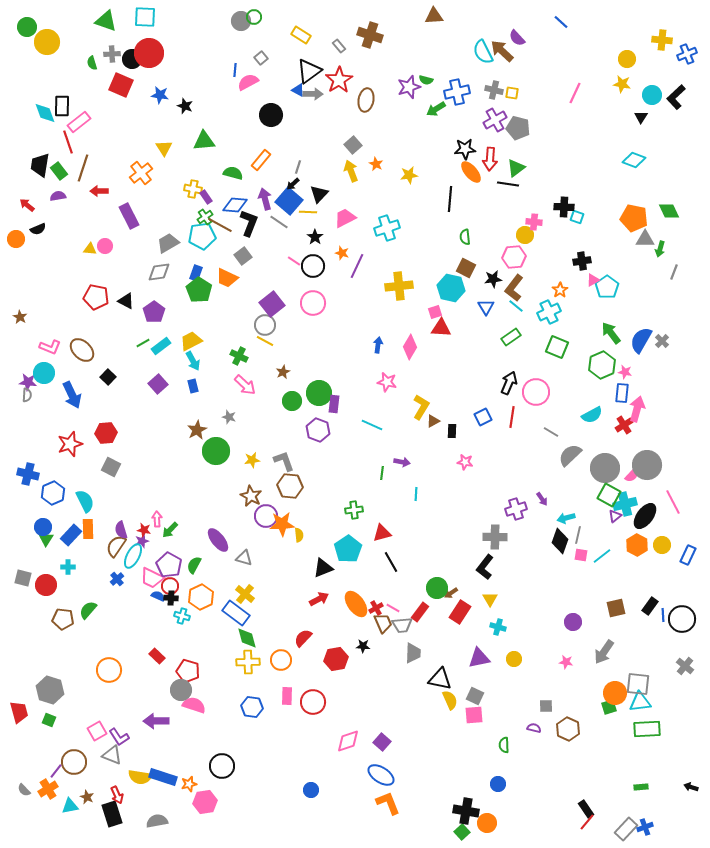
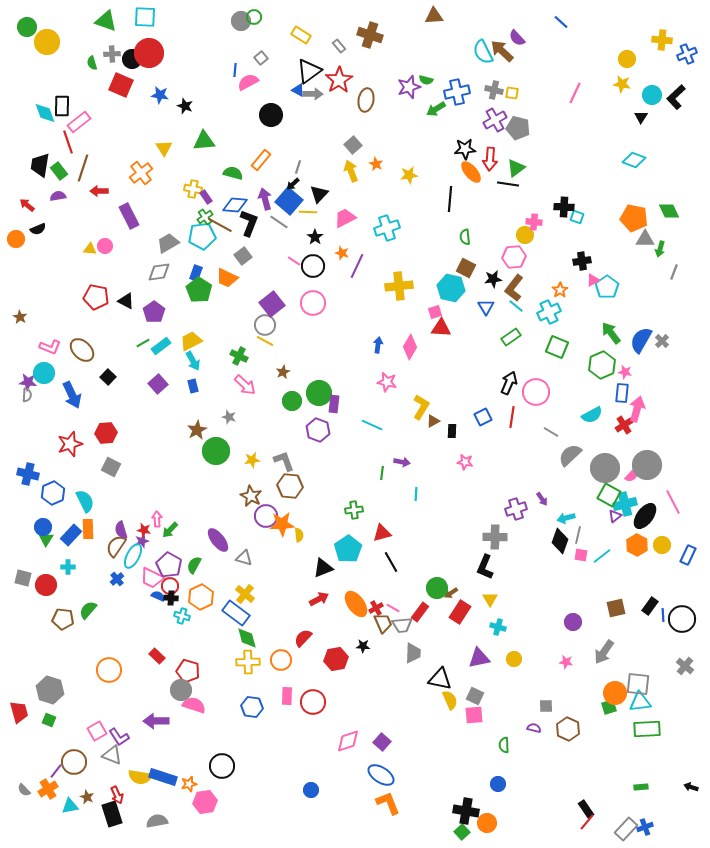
black L-shape at (485, 567): rotated 15 degrees counterclockwise
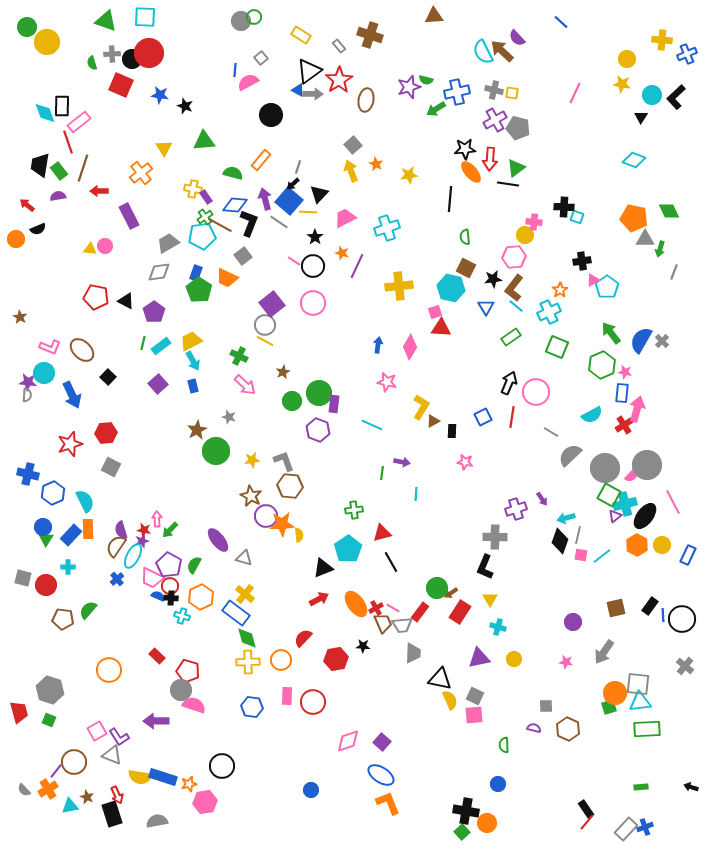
green line at (143, 343): rotated 48 degrees counterclockwise
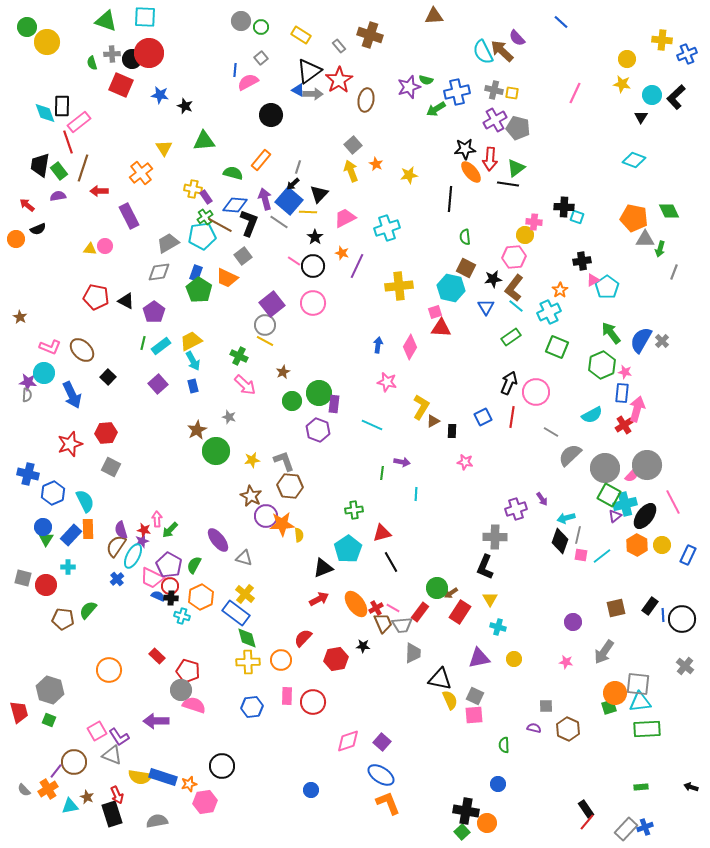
green circle at (254, 17): moved 7 px right, 10 px down
blue hexagon at (252, 707): rotated 15 degrees counterclockwise
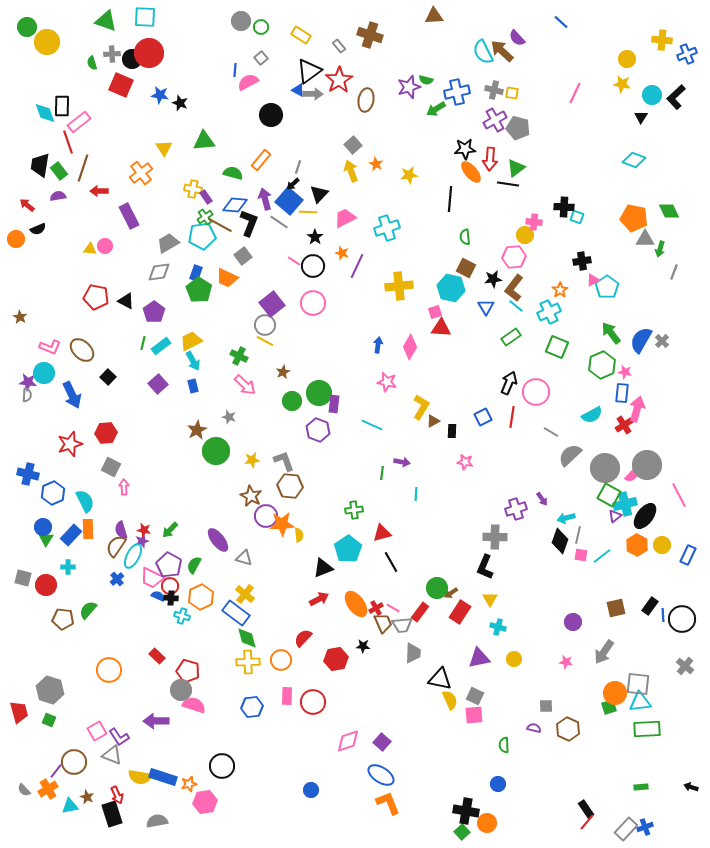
black star at (185, 106): moved 5 px left, 3 px up
pink line at (673, 502): moved 6 px right, 7 px up
pink arrow at (157, 519): moved 33 px left, 32 px up
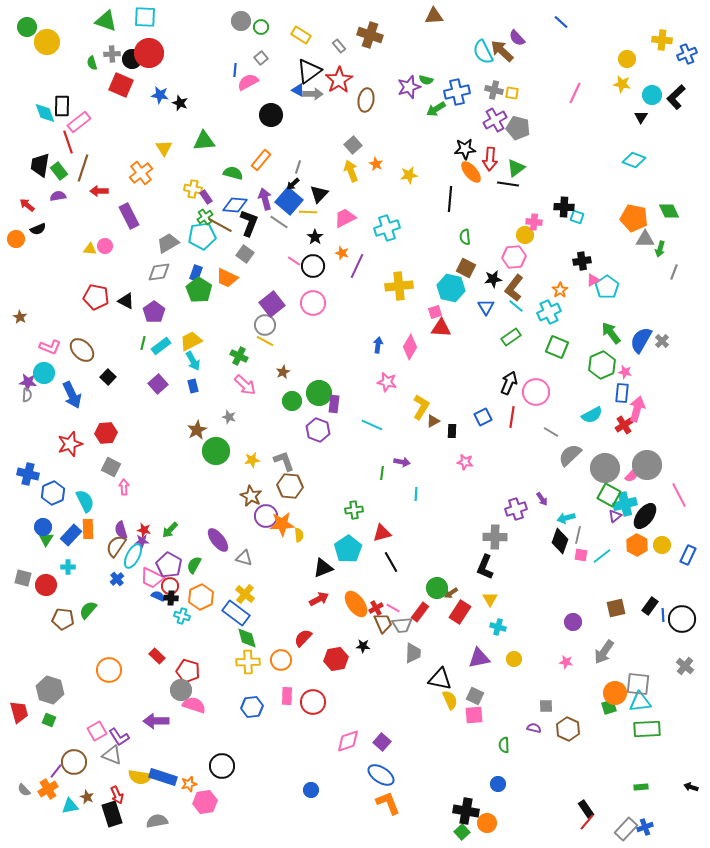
gray square at (243, 256): moved 2 px right, 2 px up; rotated 18 degrees counterclockwise
purple star at (142, 541): rotated 16 degrees clockwise
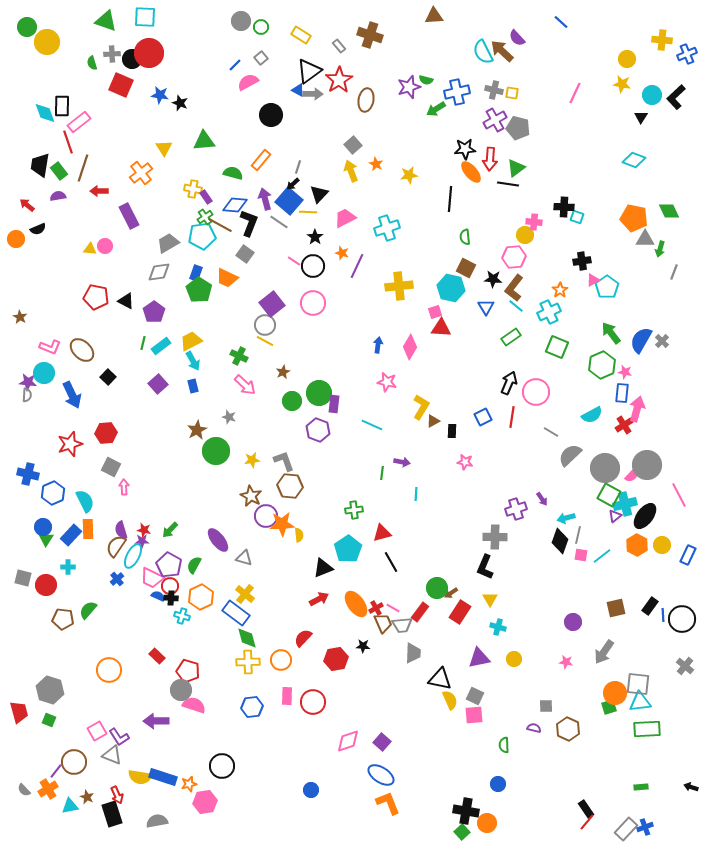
blue line at (235, 70): moved 5 px up; rotated 40 degrees clockwise
black star at (493, 279): rotated 12 degrees clockwise
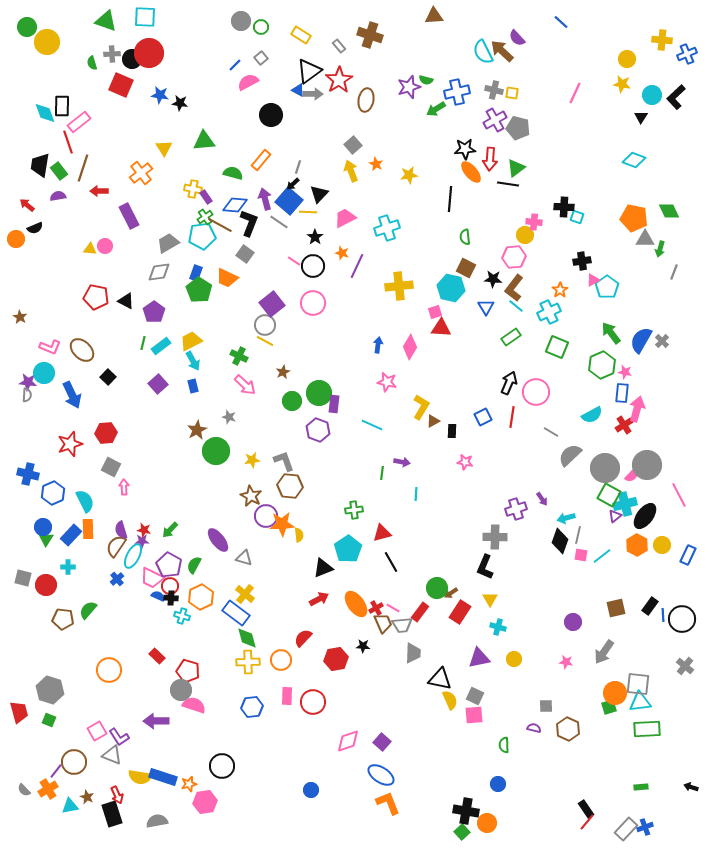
black star at (180, 103): rotated 14 degrees counterclockwise
black semicircle at (38, 229): moved 3 px left, 1 px up
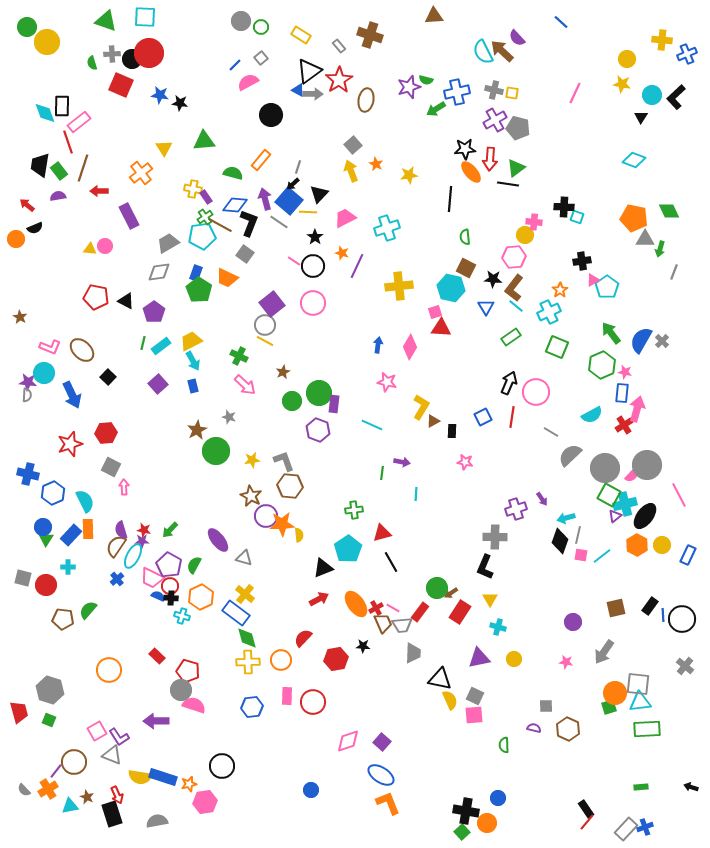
blue circle at (498, 784): moved 14 px down
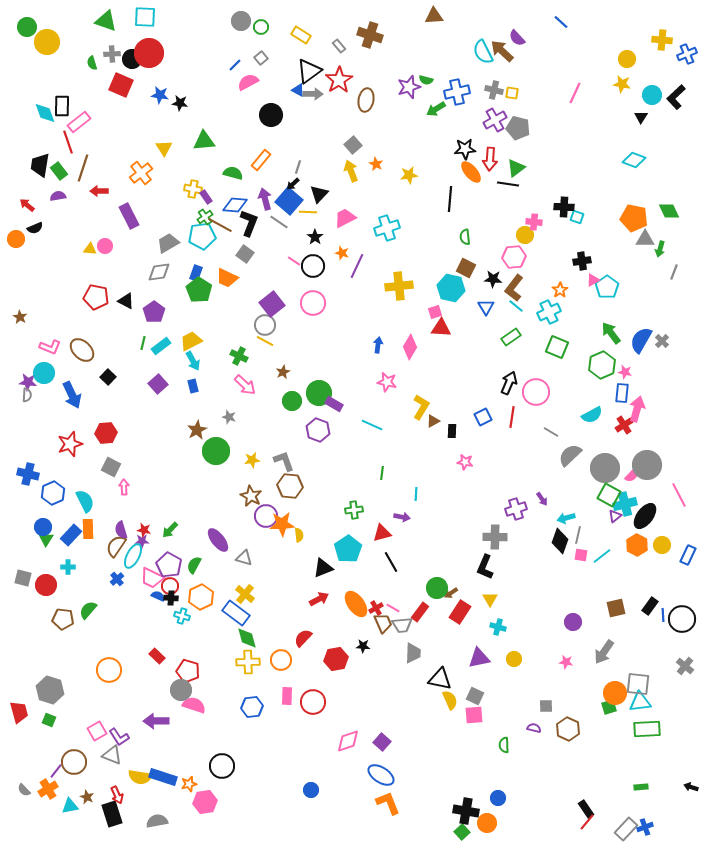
purple rectangle at (334, 404): rotated 66 degrees counterclockwise
purple arrow at (402, 462): moved 55 px down
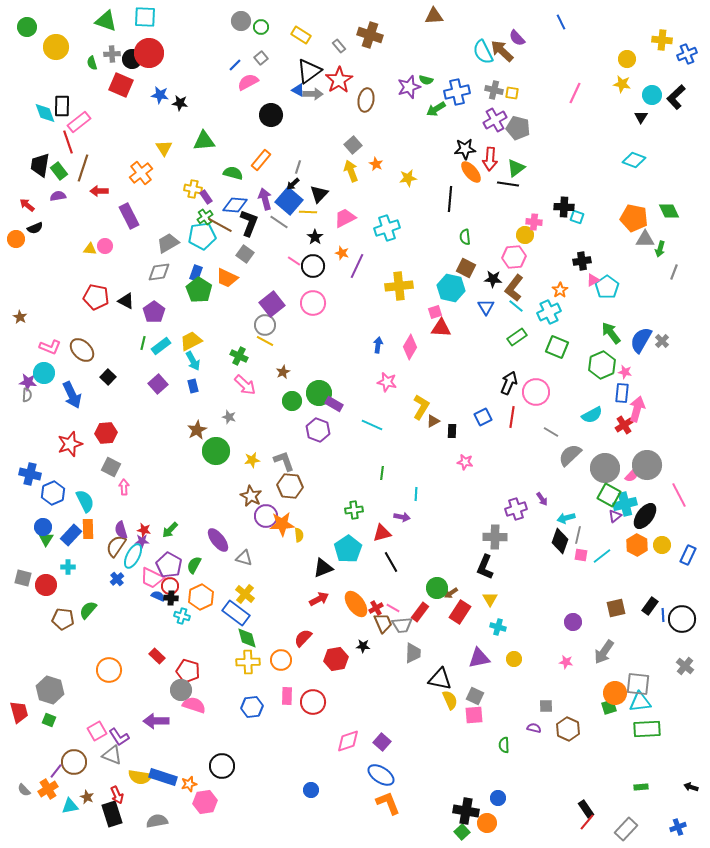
blue line at (561, 22): rotated 21 degrees clockwise
yellow circle at (47, 42): moved 9 px right, 5 px down
yellow star at (409, 175): moved 1 px left, 3 px down
green rectangle at (511, 337): moved 6 px right
blue cross at (28, 474): moved 2 px right
blue cross at (645, 827): moved 33 px right
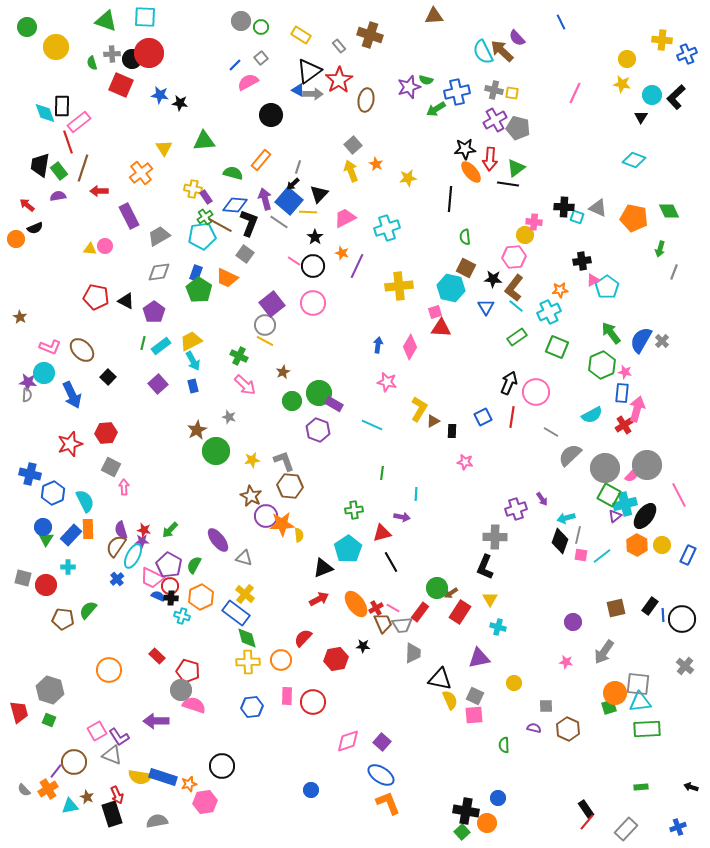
gray triangle at (645, 239): moved 47 px left, 31 px up; rotated 24 degrees clockwise
gray trapezoid at (168, 243): moved 9 px left, 7 px up
orange star at (560, 290): rotated 28 degrees clockwise
yellow L-shape at (421, 407): moved 2 px left, 2 px down
yellow circle at (514, 659): moved 24 px down
